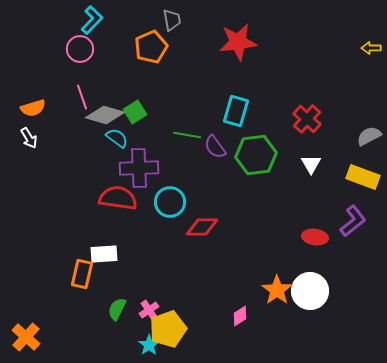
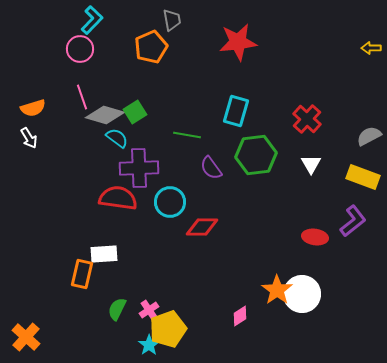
purple semicircle: moved 4 px left, 21 px down
white circle: moved 8 px left, 3 px down
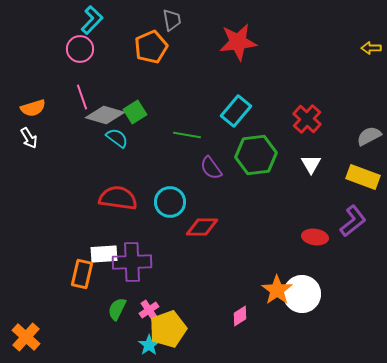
cyan rectangle: rotated 24 degrees clockwise
purple cross: moved 7 px left, 94 px down
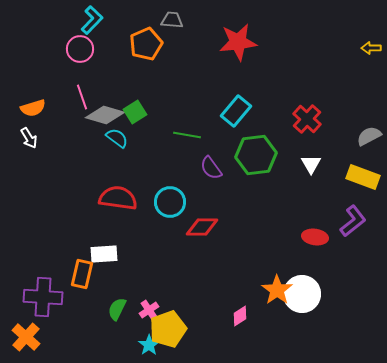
gray trapezoid: rotated 75 degrees counterclockwise
orange pentagon: moved 5 px left, 3 px up
purple cross: moved 89 px left, 35 px down; rotated 6 degrees clockwise
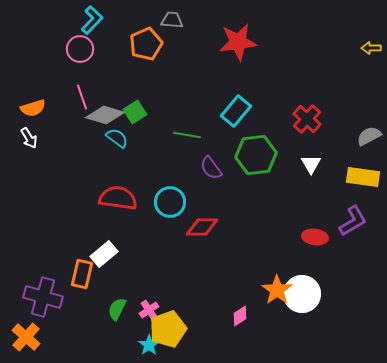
yellow rectangle: rotated 12 degrees counterclockwise
purple L-shape: rotated 8 degrees clockwise
white rectangle: rotated 36 degrees counterclockwise
purple cross: rotated 12 degrees clockwise
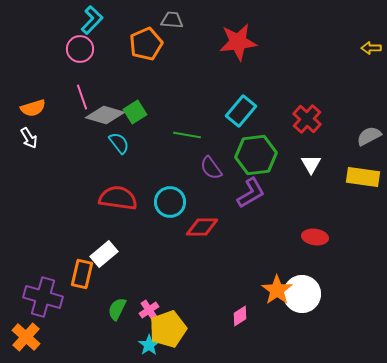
cyan rectangle: moved 5 px right
cyan semicircle: moved 2 px right, 5 px down; rotated 15 degrees clockwise
purple L-shape: moved 102 px left, 28 px up
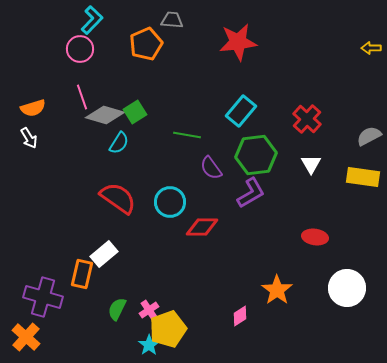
cyan semicircle: rotated 70 degrees clockwise
red semicircle: rotated 27 degrees clockwise
white circle: moved 45 px right, 6 px up
